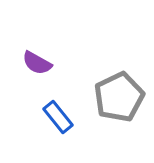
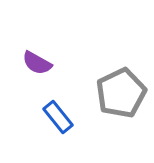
gray pentagon: moved 2 px right, 4 px up
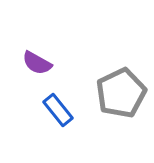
blue rectangle: moved 7 px up
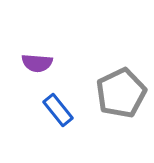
purple semicircle: rotated 24 degrees counterclockwise
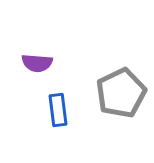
blue rectangle: rotated 32 degrees clockwise
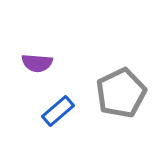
blue rectangle: moved 1 px down; rotated 56 degrees clockwise
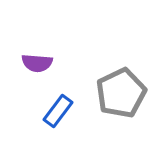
blue rectangle: rotated 12 degrees counterclockwise
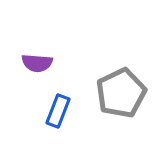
blue rectangle: rotated 16 degrees counterclockwise
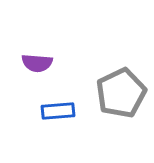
blue rectangle: rotated 64 degrees clockwise
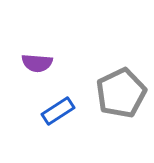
blue rectangle: rotated 28 degrees counterclockwise
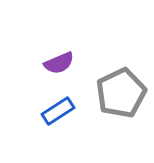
purple semicircle: moved 22 px right; rotated 28 degrees counterclockwise
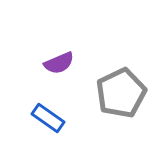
blue rectangle: moved 10 px left, 7 px down; rotated 68 degrees clockwise
